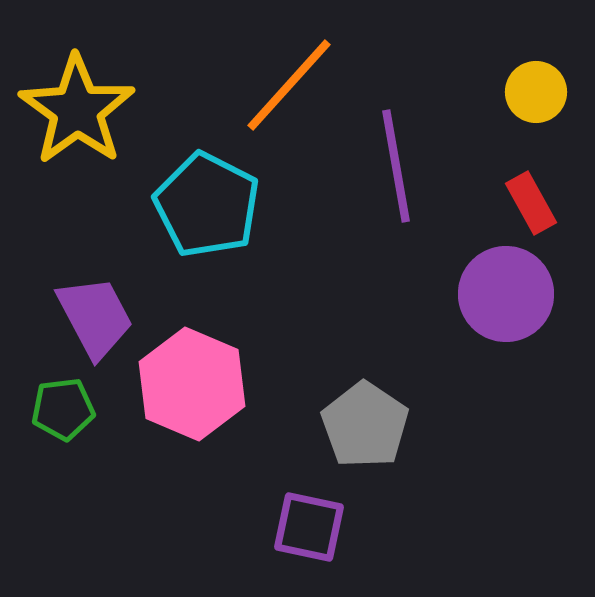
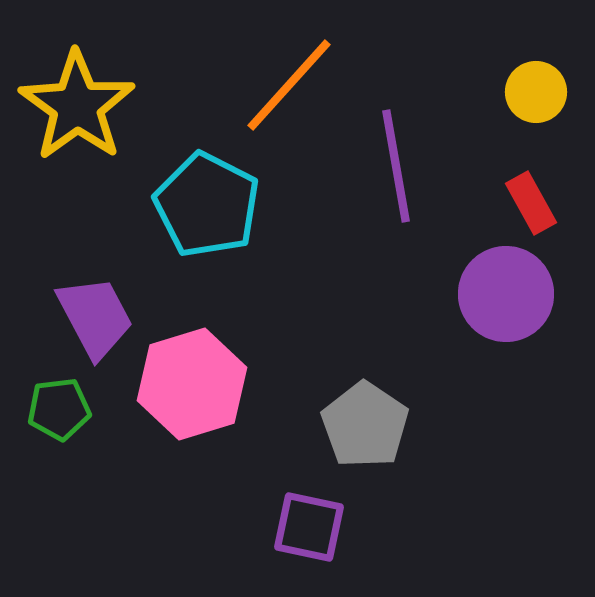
yellow star: moved 4 px up
pink hexagon: rotated 20 degrees clockwise
green pentagon: moved 4 px left
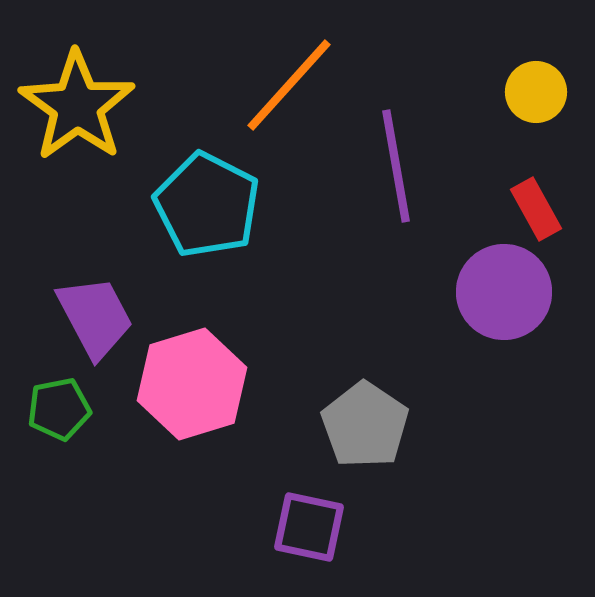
red rectangle: moved 5 px right, 6 px down
purple circle: moved 2 px left, 2 px up
green pentagon: rotated 4 degrees counterclockwise
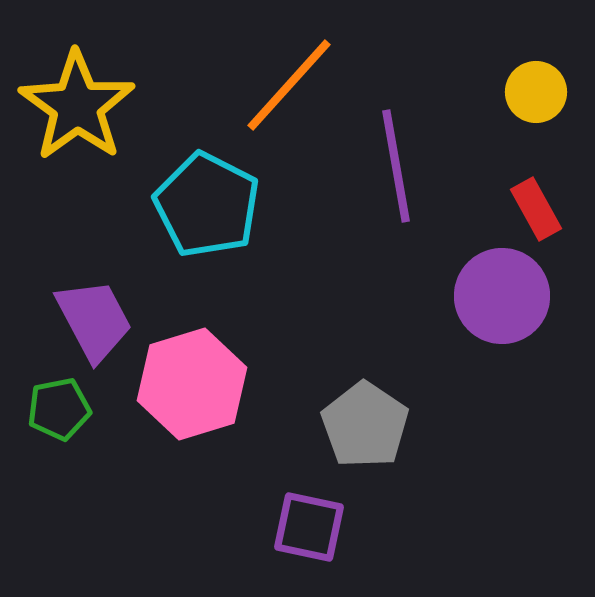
purple circle: moved 2 px left, 4 px down
purple trapezoid: moved 1 px left, 3 px down
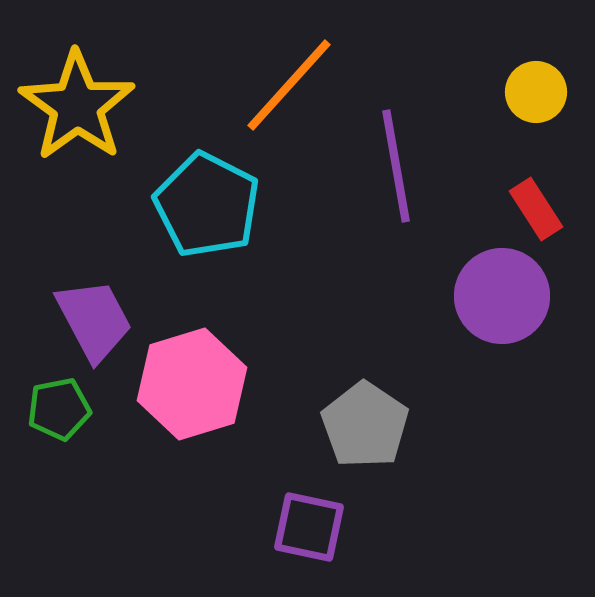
red rectangle: rotated 4 degrees counterclockwise
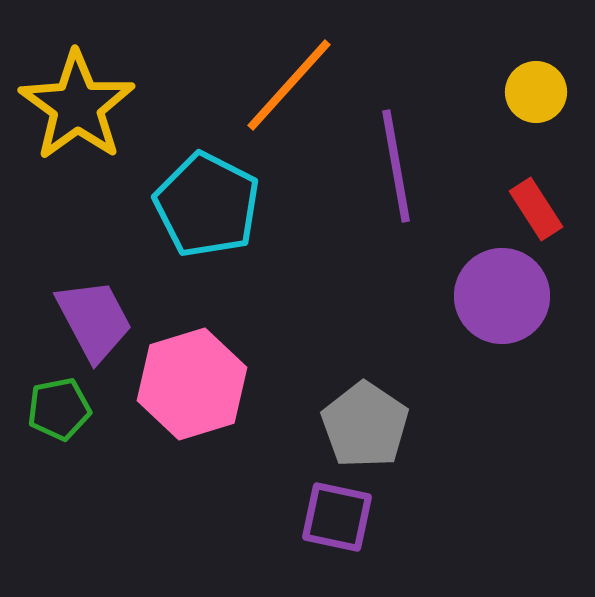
purple square: moved 28 px right, 10 px up
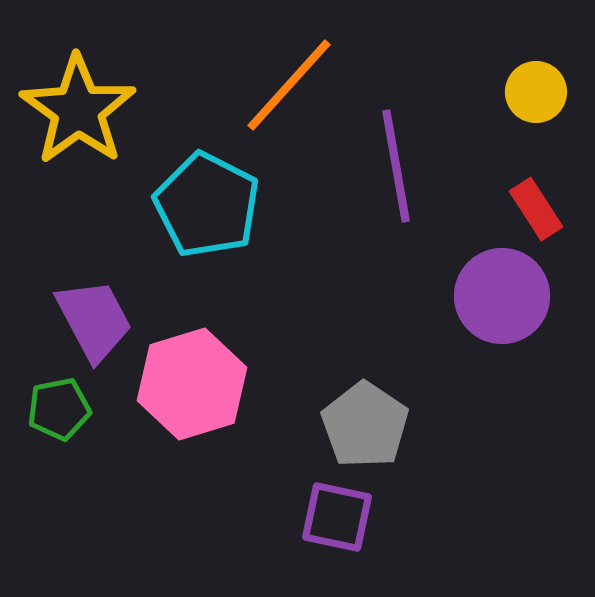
yellow star: moved 1 px right, 4 px down
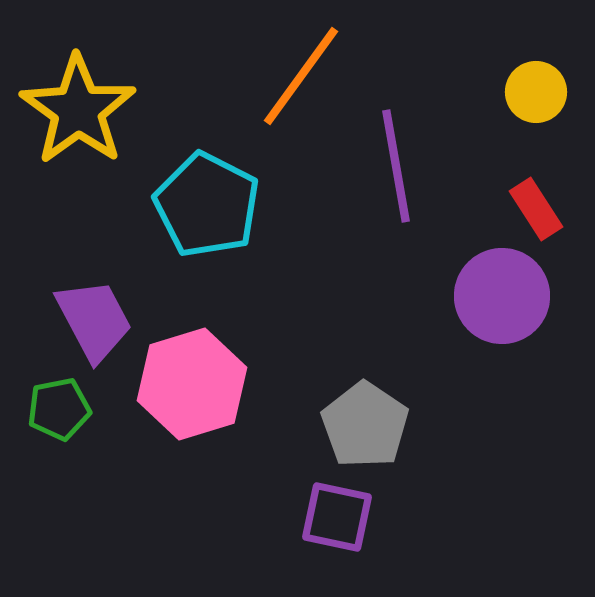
orange line: moved 12 px right, 9 px up; rotated 6 degrees counterclockwise
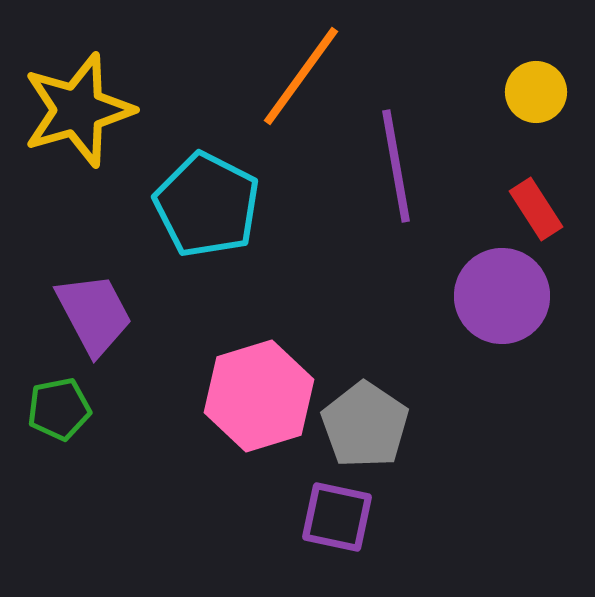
yellow star: rotated 20 degrees clockwise
purple trapezoid: moved 6 px up
pink hexagon: moved 67 px right, 12 px down
